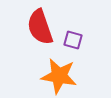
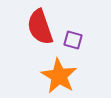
orange star: rotated 21 degrees clockwise
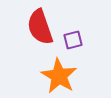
purple square: rotated 30 degrees counterclockwise
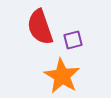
orange star: moved 3 px right
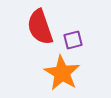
orange star: moved 3 px up
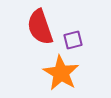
orange star: moved 1 px left
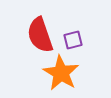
red semicircle: moved 8 px down
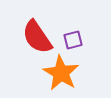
red semicircle: moved 3 px left, 2 px down; rotated 15 degrees counterclockwise
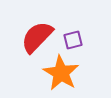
red semicircle: rotated 78 degrees clockwise
